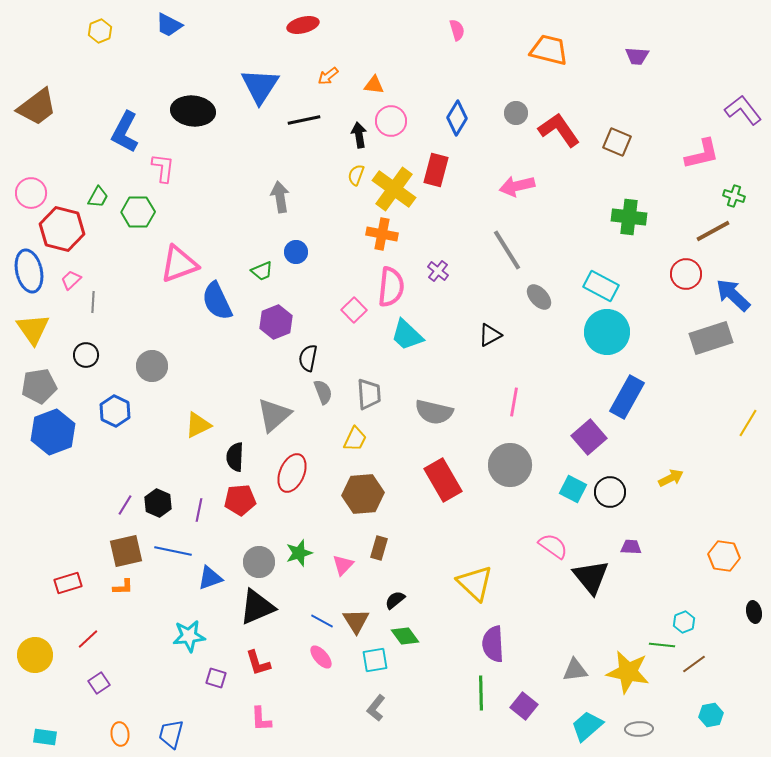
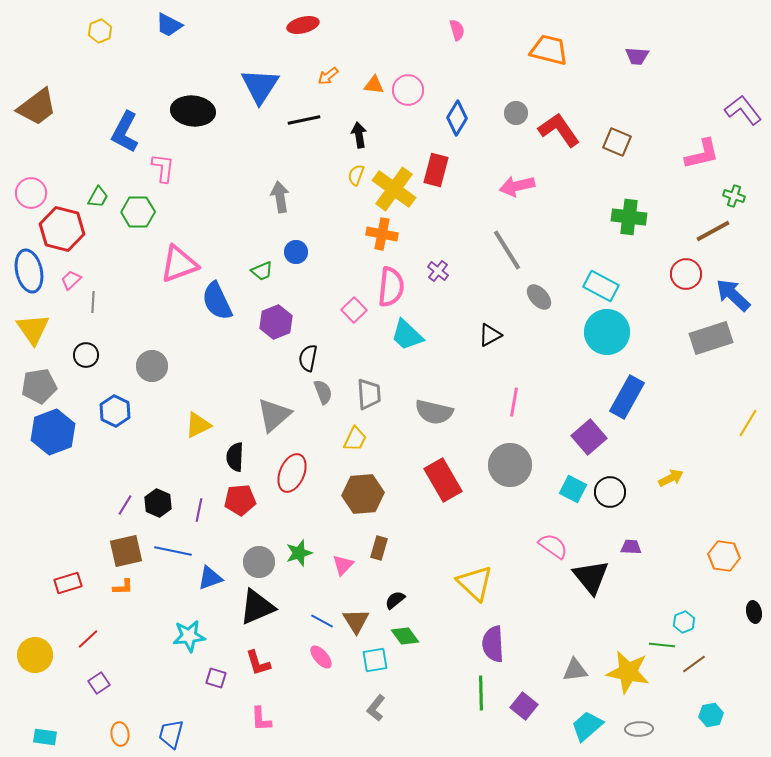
pink circle at (391, 121): moved 17 px right, 31 px up
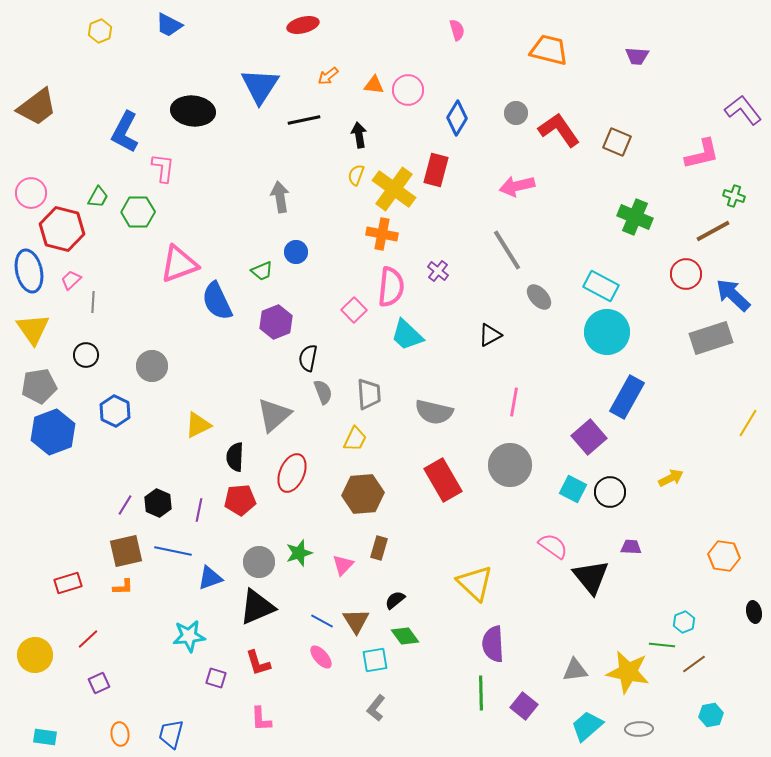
green cross at (629, 217): moved 6 px right; rotated 16 degrees clockwise
purple square at (99, 683): rotated 10 degrees clockwise
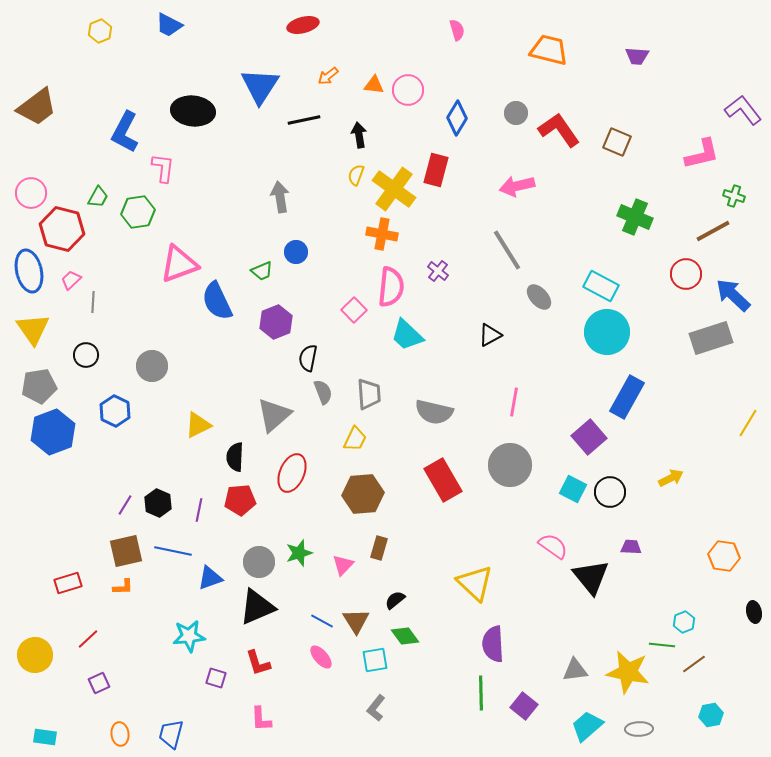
green hexagon at (138, 212): rotated 8 degrees counterclockwise
